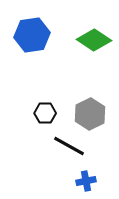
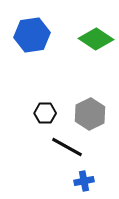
green diamond: moved 2 px right, 1 px up
black line: moved 2 px left, 1 px down
blue cross: moved 2 px left
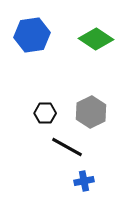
gray hexagon: moved 1 px right, 2 px up
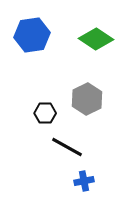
gray hexagon: moved 4 px left, 13 px up
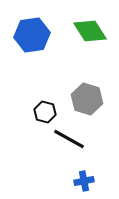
green diamond: moved 6 px left, 8 px up; rotated 24 degrees clockwise
gray hexagon: rotated 16 degrees counterclockwise
black hexagon: moved 1 px up; rotated 15 degrees clockwise
black line: moved 2 px right, 8 px up
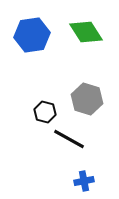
green diamond: moved 4 px left, 1 px down
